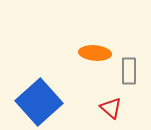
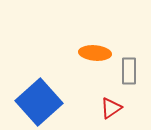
red triangle: rotated 45 degrees clockwise
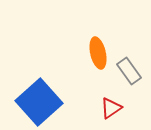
orange ellipse: moved 3 px right; rotated 72 degrees clockwise
gray rectangle: rotated 36 degrees counterclockwise
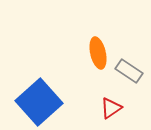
gray rectangle: rotated 20 degrees counterclockwise
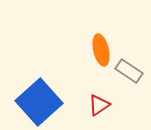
orange ellipse: moved 3 px right, 3 px up
red triangle: moved 12 px left, 3 px up
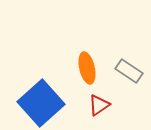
orange ellipse: moved 14 px left, 18 px down
blue square: moved 2 px right, 1 px down
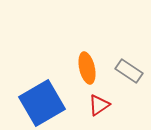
blue square: moved 1 px right; rotated 12 degrees clockwise
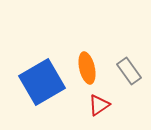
gray rectangle: rotated 20 degrees clockwise
blue square: moved 21 px up
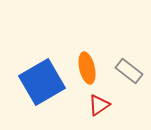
gray rectangle: rotated 16 degrees counterclockwise
